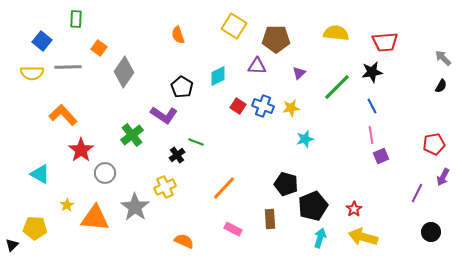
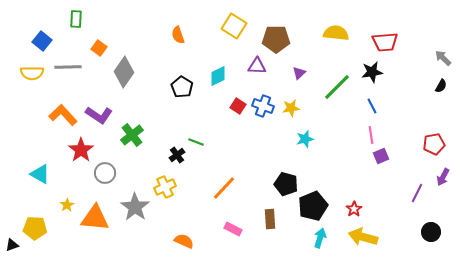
purple L-shape at (164, 115): moved 65 px left
black triangle at (12, 245): rotated 24 degrees clockwise
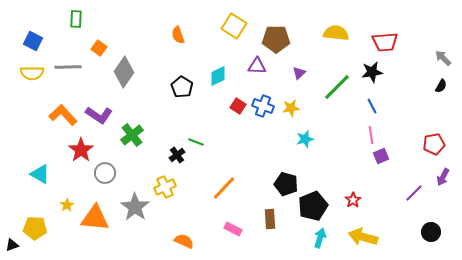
blue square at (42, 41): moved 9 px left; rotated 12 degrees counterclockwise
purple line at (417, 193): moved 3 px left; rotated 18 degrees clockwise
red star at (354, 209): moved 1 px left, 9 px up
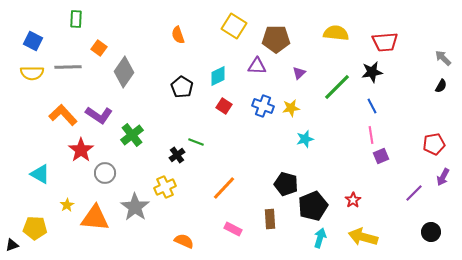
red square at (238, 106): moved 14 px left
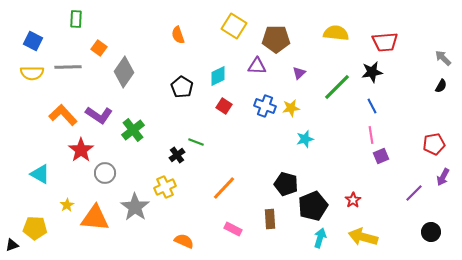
blue cross at (263, 106): moved 2 px right
green cross at (132, 135): moved 1 px right, 5 px up
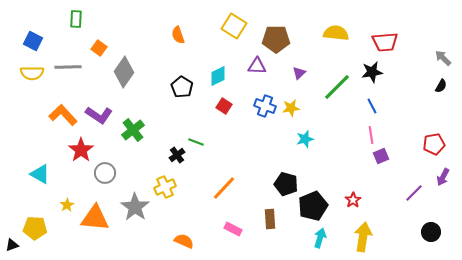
yellow arrow at (363, 237): rotated 84 degrees clockwise
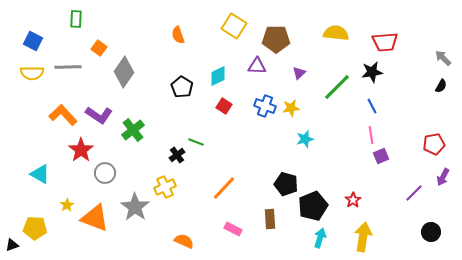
orange triangle at (95, 218): rotated 16 degrees clockwise
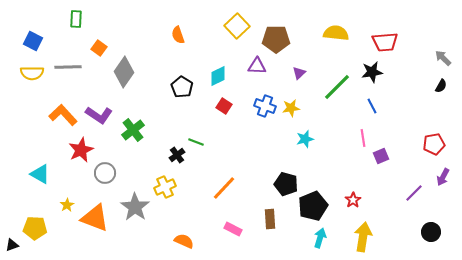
yellow square at (234, 26): moved 3 px right; rotated 15 degrees clockwise
pink line at (371, 135): moved 8 px left, 3 px down
red star at (81, 150): rotated 10 degrees clockwise
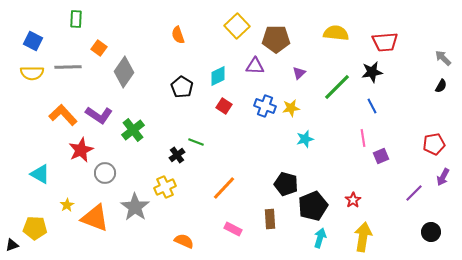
purple triangle at (257, 66): moved 2 px left
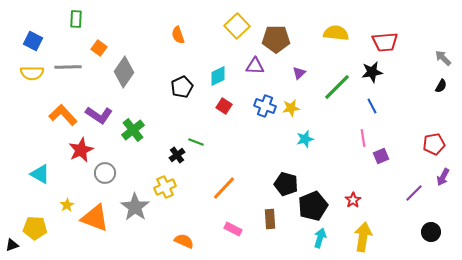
black pentagon at (182, 87): rotated 15 degrees clockwise
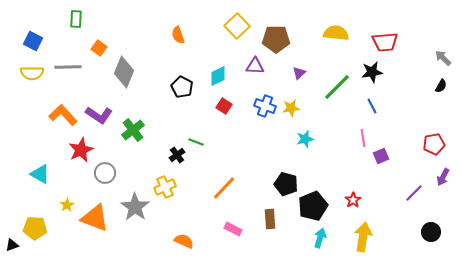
gray diamond at (124, 72): rotated 12 degrees counterclockwise
black pentagon at (182, 87): rotated 20 degrees counterclockwise
